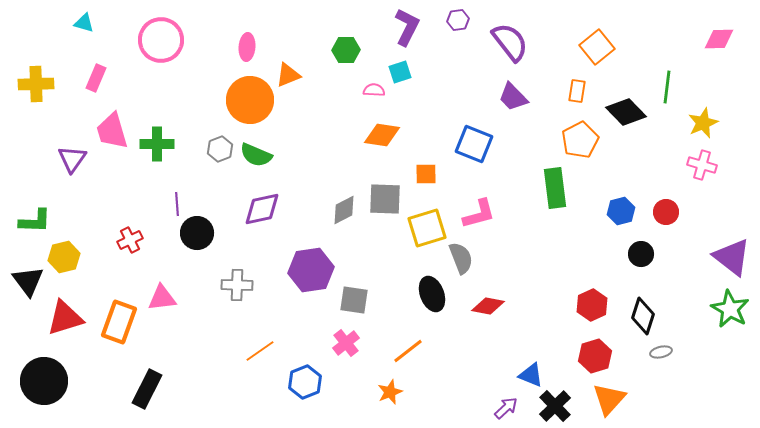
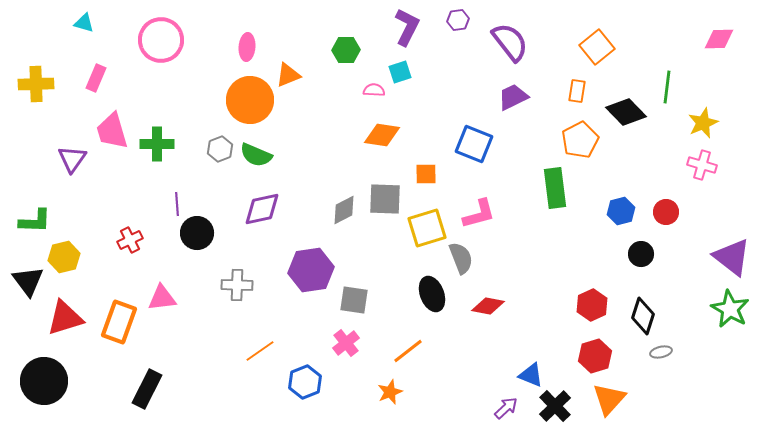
purple trapezoid at (513, 97): rotated 108 degrees clockwise
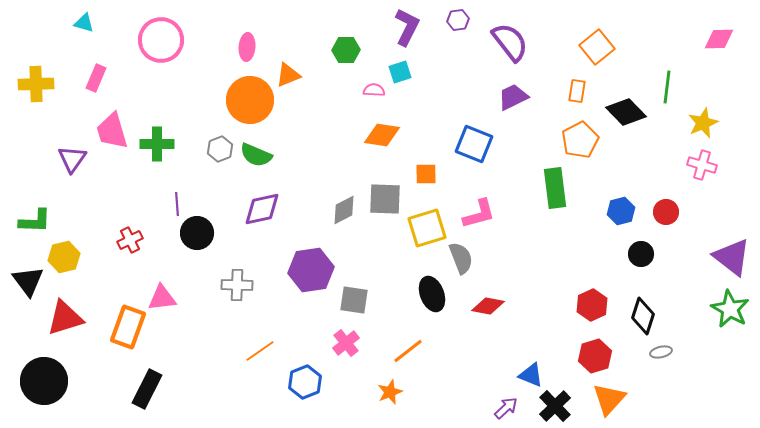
orange rectangle at (119, 322): moved 9 px right, 5 px down
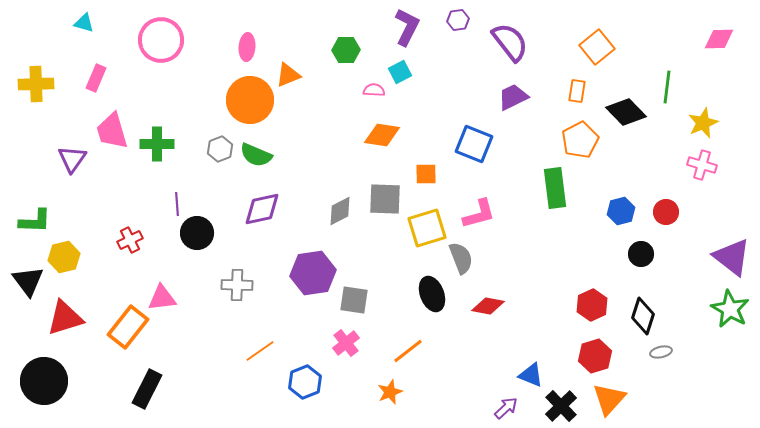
cyan square at (400, 72): rotated 10 degrees counterclockwise
gray diamond at (344, 210): moved 4 px left, 1 px down
purple hexagon at (311, 270): moved 2 px right, 3 px down
orange rectangle at (128, 327): rotated 18 degrees clockwise
black cross at (555, 406): moved 6 px right
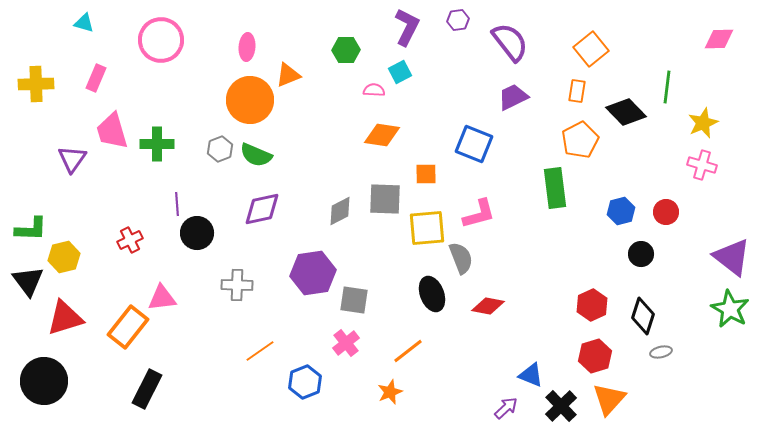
orange square at (597, 47): moved 6 px left, 2 px down
green L-shape at (35, 221): moved 4 px left, 8 px down
yellow square at (427, 228): rotated 12 degrees clockwise
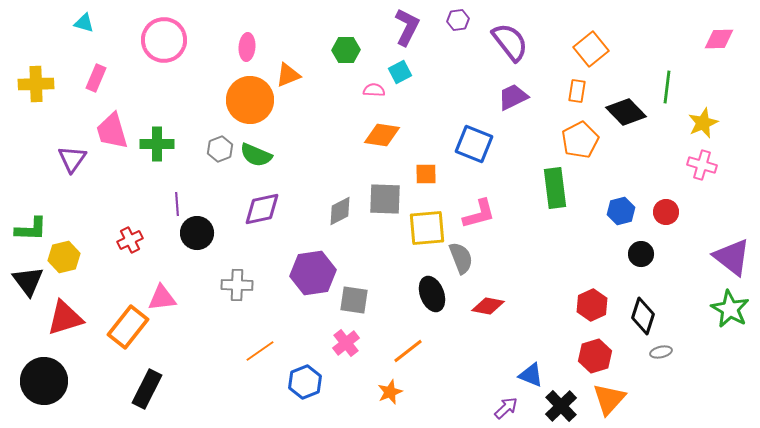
pink circle at (161, 40): moved 3 px right
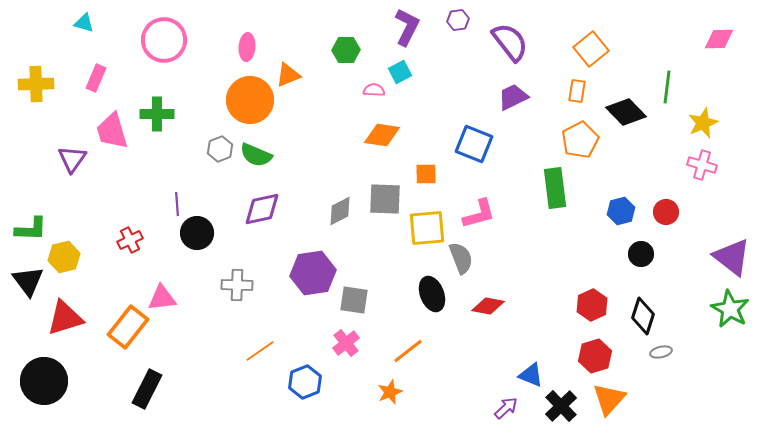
green cross at (157, 144): moved 30 px up
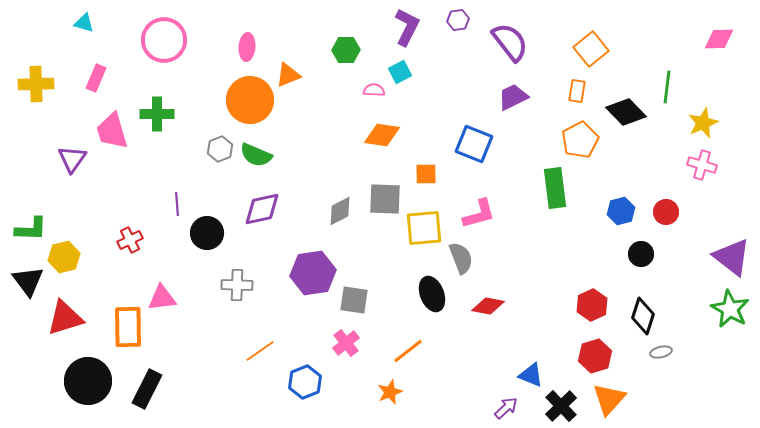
yellow square at (427, 228): moved 3 px left
black circle at (197, 233): moved 10 px right
orange rectangle at (128, 327): rotated 39 degrees counterclockwise
black circle at (44, 381): moved 44 px right
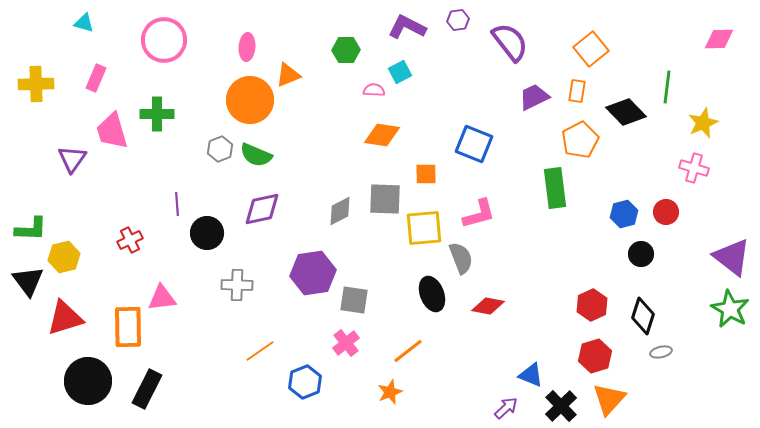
purple L-shape at (407, 27): rotated 90 degrees counterclockwise
purple trapezoid at (513, 97): moved 21 px right
pink cross at (702, 165): moved 8 px left, 3 px down
blue hexagon at (621, 211): moved 3 px right, 3 px down
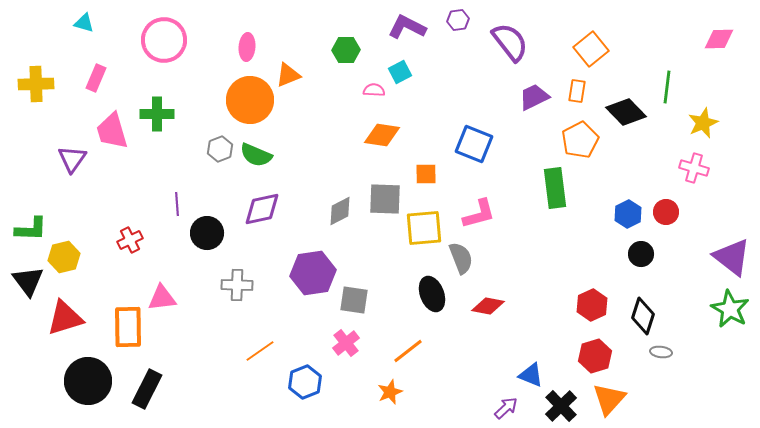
blue hexagon at (624, 214): moved 4 px right; rotated 12 degrees counterclockwise
gray ellipse at (661, 352): rotated 20 degrees clockwise
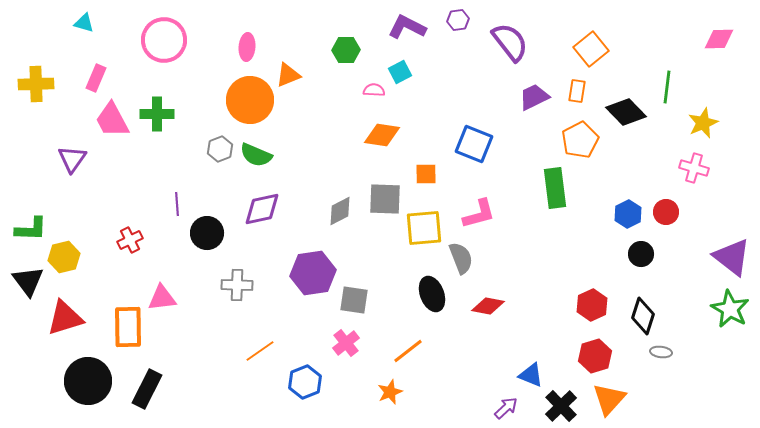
pink trapezoid at (112, 131): moved 11 px up; rotated 12 degrees counterclockwise
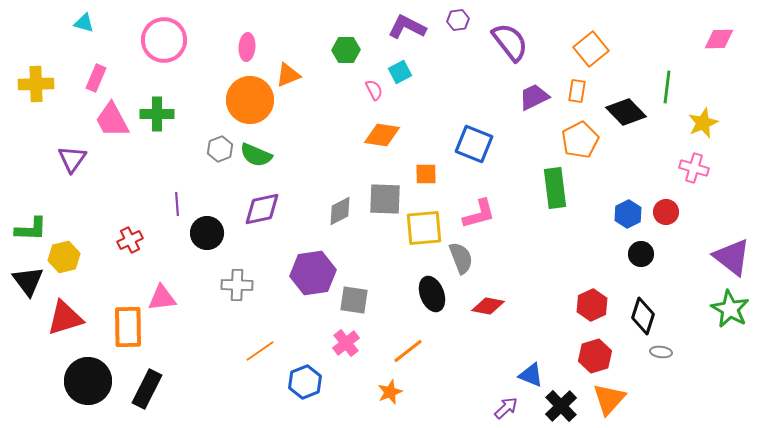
pink semicircle at (374, 90): rotated 60 degrees clockwise
